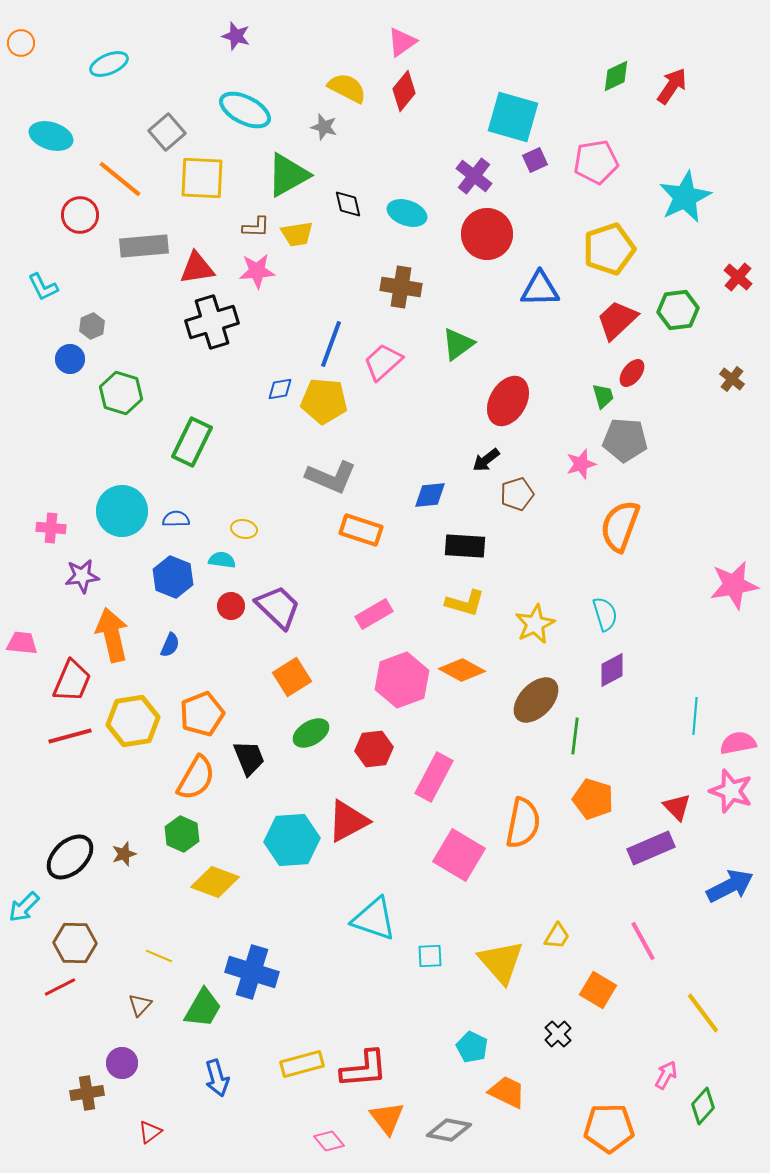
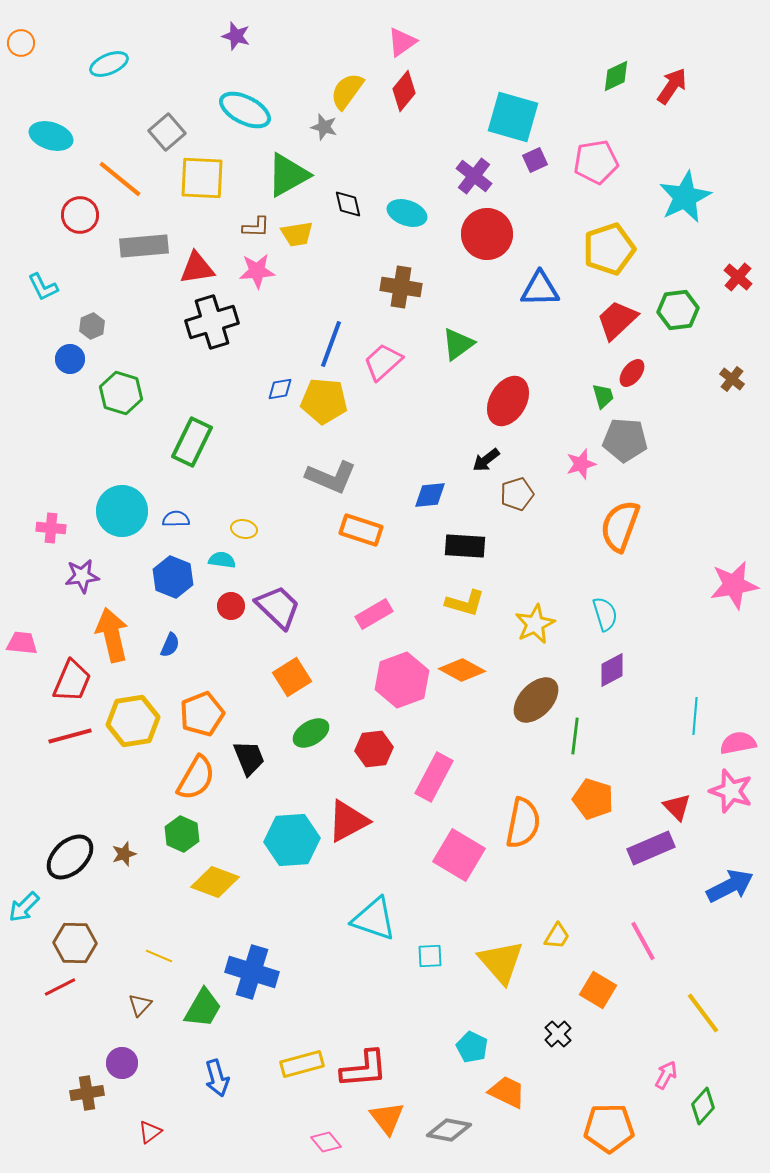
yellow semicircle at (347, 88): moved 3 px down; rotated 81 degrees counterclockwise
pink diamond at (329, 1141): moved 3 px left, 1 px down
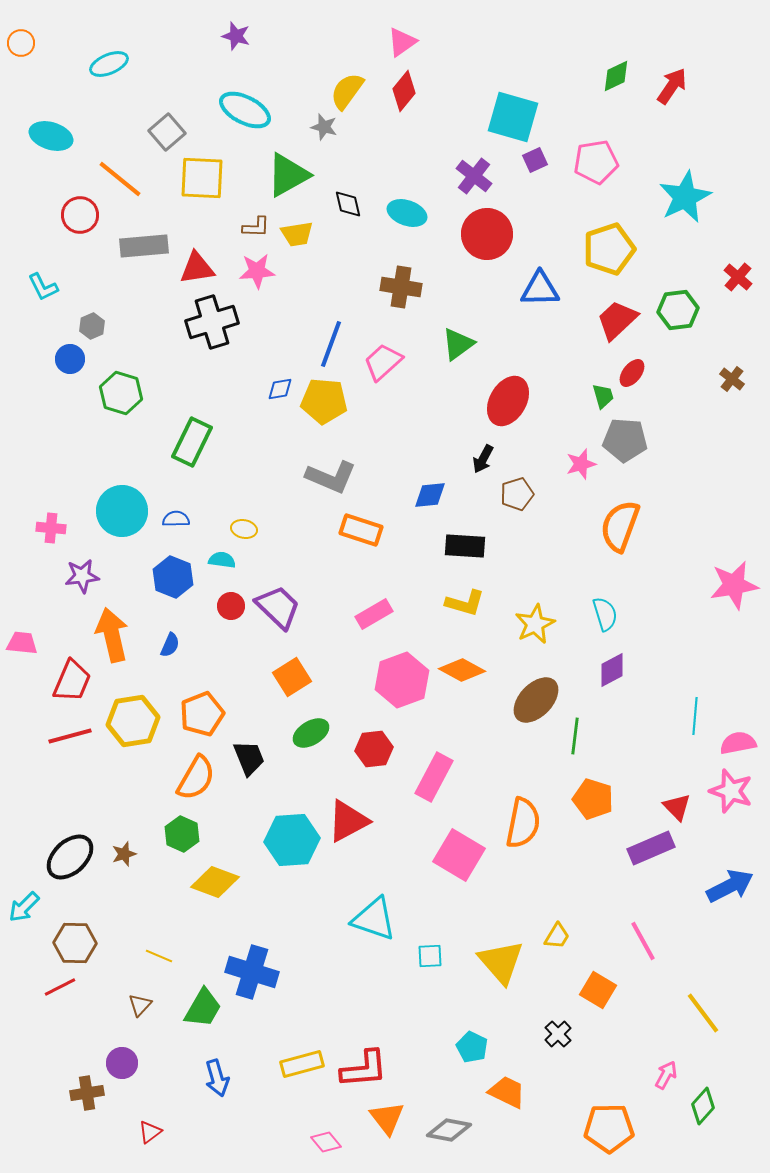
black arrow at (486, 460): moved 3 px left, 1 px up; rotated 24 degrees counterclockwise
